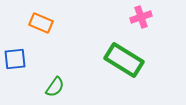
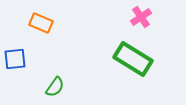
pink cross: rotated 15 degrees counterclockwise
green rectangle: moved 9 px right, 1 px up
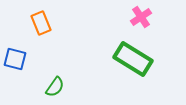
orange rectangle: rotated 45 degrees clockwise
blue square: rotated 20 degrees clockwise
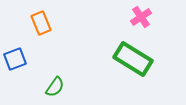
blue square: rotated 35 degrees counterclockwise
